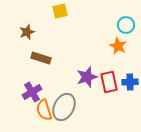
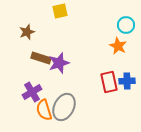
purple star: moved 28 px left, 14 px up
blue cross: moved 3 px left, 1 px up
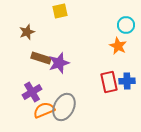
orange semicircle: rotated 85 degrees clockwise
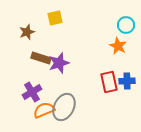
yellow square: moved 5 px left, 7 px down
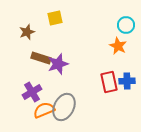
purple star: moved 1 px left, 1 px down
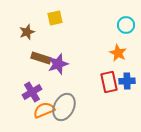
orange star: moved 7 px down
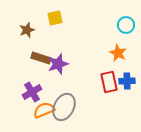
brown star: moved 2 px up
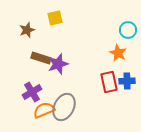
cyan circle: moved 2 px right, 5 px down
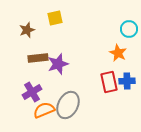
cyan circle: moved 1 px right, 1 px up
brown rectangle: moved 3 px left; rotated 24 degrees counterclockwise
gray ellipse: moved 4 px right, 2 px up
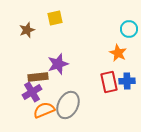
brown rectangle: moved 19 px down
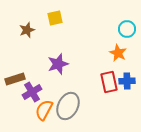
cyan circle: moved 2 px left
brown rectangle: moved 23 px left, 2 px down; rotated 12 degrees counterclockwise
gray ellipse: moved 1 px down
orange semicircle: rotated 40 degrees counterclockwise
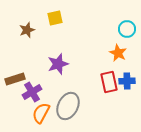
orange semicircle: moved 3 px left, 3 px down
